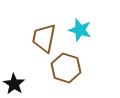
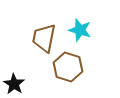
brown hexagon: moved 2 px right, 1 px up
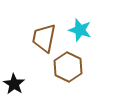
brown hexagon: rotated 8 degrees clockwise
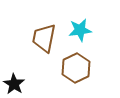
cyan star: rotated 25 degrees counterclockwise
brown hexagon: moved 8 px right, 1 px down; rotated 8 degrees clockwise
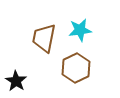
black star: moved 2 px right, 3 px up
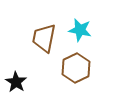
cyan star: rotated 20 degrees clockwise
black star: moved 1 px down
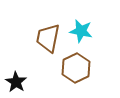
cyan star: moved 1 px right, 1 px down
brown trapezoid: moved 4 px right
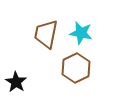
cyan star: moved 2 px down
brown trapezoid: moved 2 px left, 4 px up
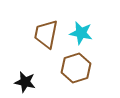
brown hexagon: rotated 8 degrees clockwise
black star: moved 9 px right; rotated 20 degrees counterclockwise
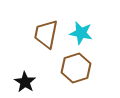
black star: rotated 20 degrees clockwise
